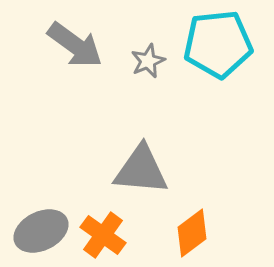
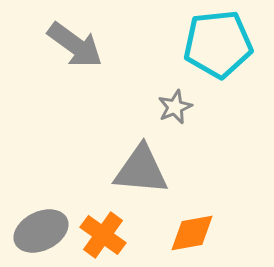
gray star: moved 27 px right, 46 px down
orange diamond: rotated 27 degrees clockwise
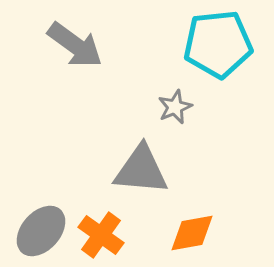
gray ellipse: rotated 22 degrees counterclockwise
orange cross: moved 2 px left
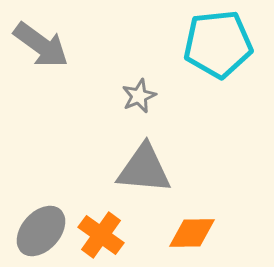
gray arrow: moved 34 px left
gray star: moved 36 px left, 11 px up
gray triangle: moved 3 px right, 1 px up
orange diamond: rotated 9 degrees clockwise
